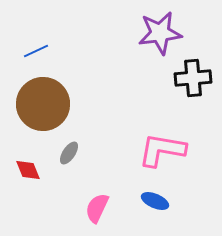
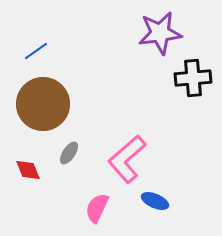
blue line: rotated 10 degrees counterclockwise
pink L-shape: moved 35 px left, 9 px down; rotated 51 degrees counterclockwise
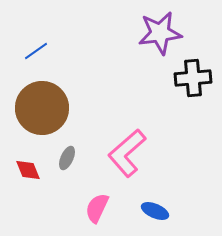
brown circle: moved 1 px left, 4 px down
gray ellipse: moved 2 px left, 5 px down; rotated 10 degrees counterclockwise
pink L-shape: moved 6 px up
blue ellipse: moved 10 px down
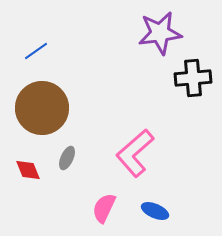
pink L-shape: moved 8 px right
pink semicircle: moved 7 px right
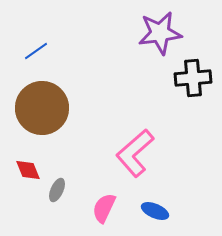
gray ellipse: moved 10 px left, 32 px down
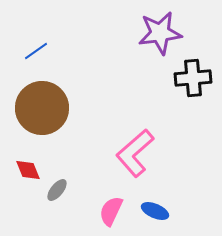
gray ellipse: rotated 15 degrees clockwise
pink semicircle: moved 7 px right, 3 px down
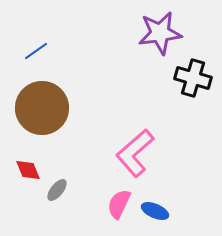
black cross: rotated 21 degrees clockwise
pink semicircle: moved 8 px right, 7 px up
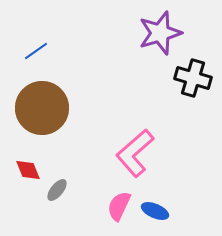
purple star: rotated 9 degrees counterclockwise
pink semicircle: moved 2 px down
